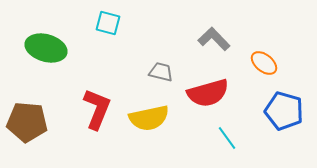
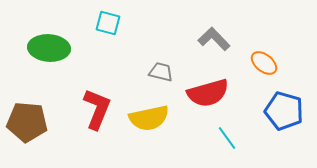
green ellipse: moved 3 px right; rotated 12 degrees counterclockwise
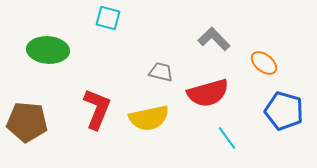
cyan square: moved 5 px up
green ellipse: moved 1 px left, 2 px down
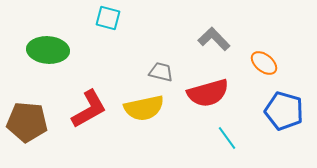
red L-shape: moved 8 px left; rotated 39 degrees clockwise
yellow semicircle: moved 5 px left, 10 px up
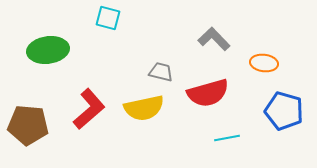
green ellipse: rotated 12 degrees counterclockwise
orange ellipse: rotated 32 degrees counterclockwise
red L-shape: rotated 12 degrees counterclockwise
brown pentagon: moved 1 px right, 3 px down
cyan line: rotated 65 degrees counterclockwise
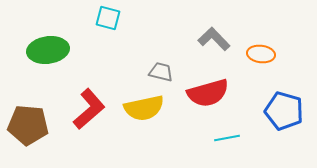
orange ellipse: moved 3 px left, 9 px up
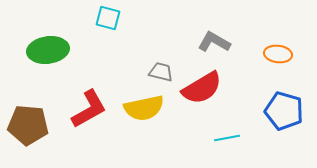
gray L-shape: moved 3 px down; rotated 16 degrees counterclockwise
orange ellipse: moved 17 px right
red semicircle: moved 6 px left, 5 px up; rotated 15 degrees counterclockwise
red L-shape: rotated 12 degrees clockwise
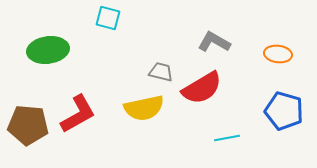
red L-shape: moved 11 px left, 5 px down
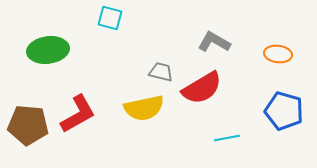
cyan square: moved 2 px right
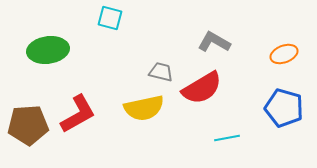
orange ellipse: moved 6 px right; rotated 28 degrees counterclockwise
blue pentagon: moved 3 px up
brown pentagon: rotated 9 degrees counterclockwise
